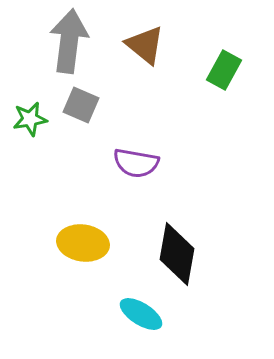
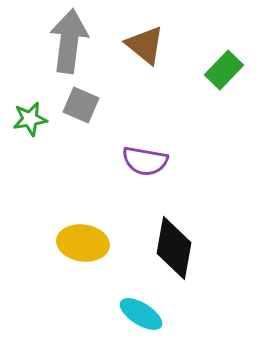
green rectangle: rotated 15 degrees clockwise
purple semicircle: moved 9 px right, 2 px up
black diamond: moved 3 px left, 6 px up
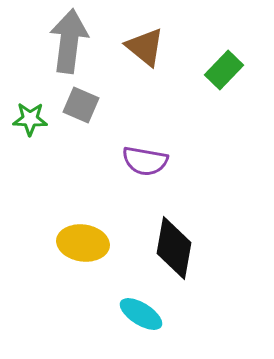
brown triangle: moved 2 px down
green star: rotated 12 degrees clockwise
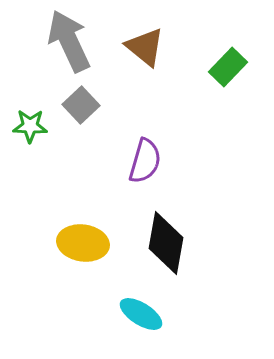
gray arrow: rotated 32 degrees counterclockwise
green rectangle: moved 4 px right, 3 px up
gray square: rotated 24 degrees clockwise
green star: moved 7 px down
purple semicircle: rotated 84 degrees counterclockwise
black diamond: moved 8 px left, 5 px up
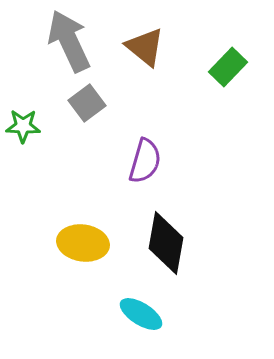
gray square: moved 6 px right, 2 px up; rotated 6 degrees clockwise
green star: moved 7 px left
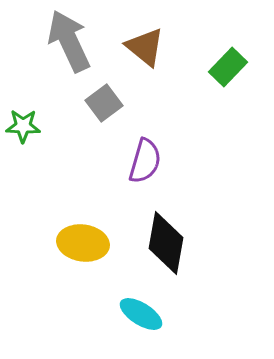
gray square: moved 17 px right
